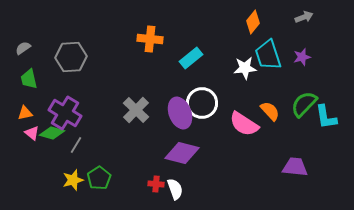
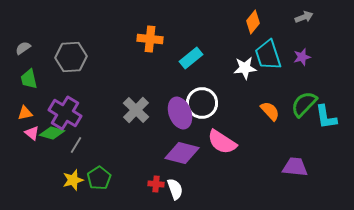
pink semicircle: moved 22 px left, 18 px down
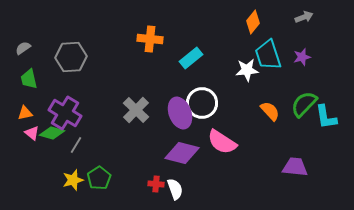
white star: moved 2 px right, 2 px down
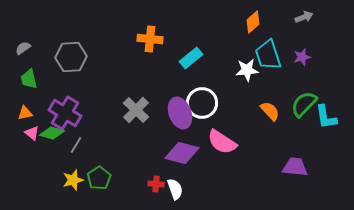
orange diamond: rotated 10 degrees clockwise
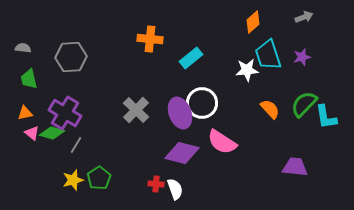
gray semicircle: rotated 42 degrees clockwise
orange semicircle: moved 2 px up
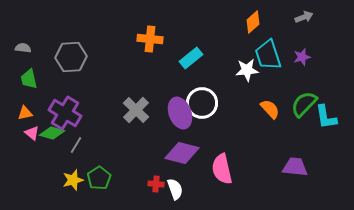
pink semicircle: moved 27 px down; rotated 44 degrees clockwise
